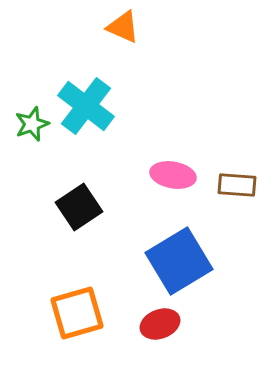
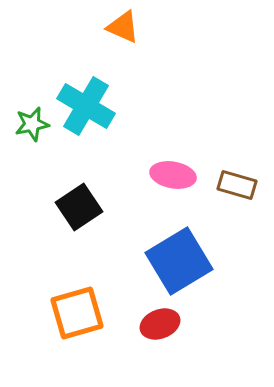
cyan cross: rotated 6 degrees counterclockwise
green star: rotated 8 degrees clockwise
brown rectangle: rotated 12 degrees clockwise
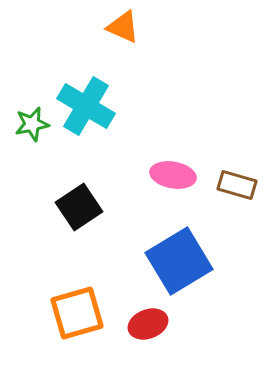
red ellipse: moved 12 px left
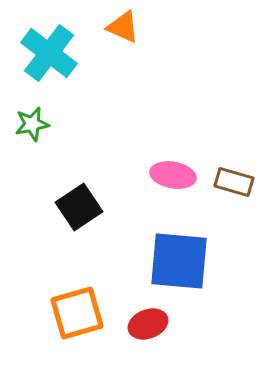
cyan cross: moved 37 px left, 53 px up; rotated 6 degrees clockwise
brown rectangle: moved 3 px left, 3 px up
blue square: rotated 36 degrees clockwise
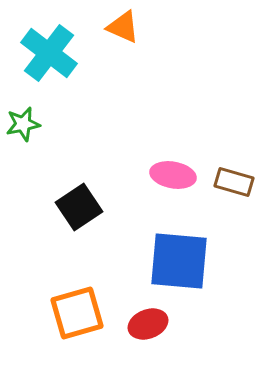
green star: moved 9 px left
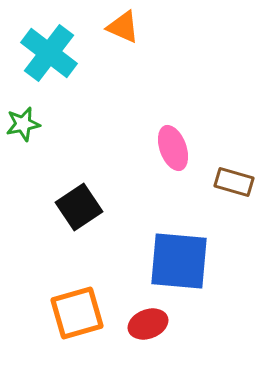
pink ellipse: moved 27 px up; rotated 60 degrees clockwise
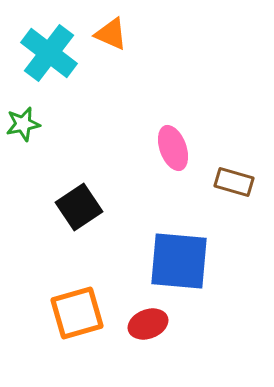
orange triangle: moved 12 px left, 7 px down
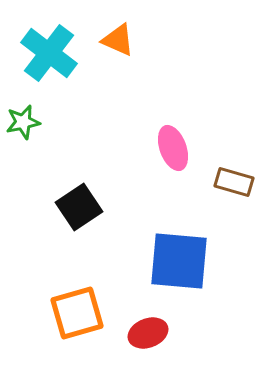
orange triangle: moved 7 px right, 6 px down
green star: moved 2 px up
red ellipse: moved 9 px down
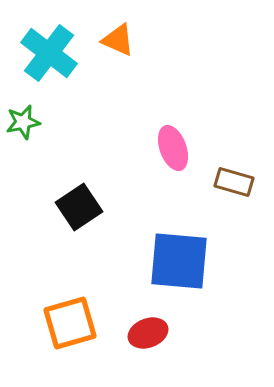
orange square: moved 7 px left, 10 px down
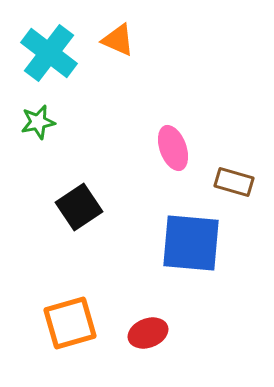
green star: moved 15 px right
blue square: moved 12 px right, 18 px up
